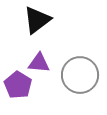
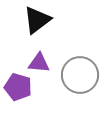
purple pentagon: moved 2 px down; rotated 16 degrees counterclockwise
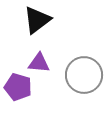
gray circle: moved 4 px right
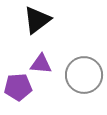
purple triangle: moved 2 px right, 1 px down
purple pentagon: rotated 20 degrees counterclockwise
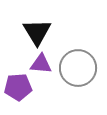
black triangle: moved 12 px down; rotated 24 degrees counterclockwise
gray circle: moved 6 px left, 7 px up
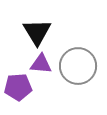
gray circle: moved 2 px up
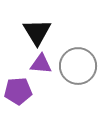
purple pentagon: moved 4 px down
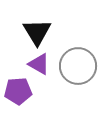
purple triangle: moved 2 px left; rotated 25 degrees clockwise
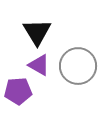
purple triangle: moved 1 px down
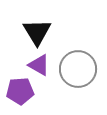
gray circle: moved 3 px down
purple pentagon: moved 2 px right
